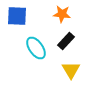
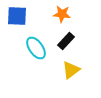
yellow triangle: rotated 24 degrees clockwise
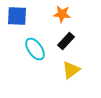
cyan ellipse: moved 1 px left, 1 px down
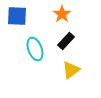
orange star: rotated 30 degrees clockwise
cyan ellipse: rotated 15 degrees clockwise
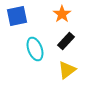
blue square: rotated 15 degrees counterclockwise
yellow triangle: moved 4 px left
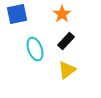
blue square: moved 2 px up
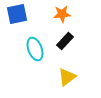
orange star: rotated 30 degrees clockwise
black rectangle: moved 1 px left
yellow triangle: moved 7 px down
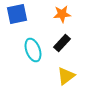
black rectangle: moved 3 px left, 2 px down
cyan ellipse: moved 2 px left, 1 px down
yellow triangle: moved 1 px left, 1 px up
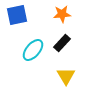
blue square: moved 1 px down
cyan ellipse: rotated 60 degrees clockwise
yellow triangle: rotated 24 degrees counterclockwise
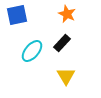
orange star: moved 5 px right; rotated 30 degrees clockwise
cyan ellipse: moved 1 px left, 1 px down
